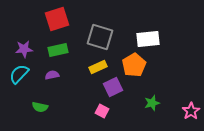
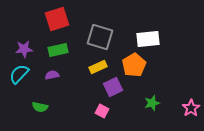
pink star: moved 3 px up
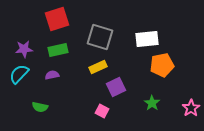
white rectangle: moved 1 px left
orange pentagon: moved 28 px right; rotated 20 degrees clockwise
purple square: moved 3 px right
green star: rotated 21 degrees counterclockwise
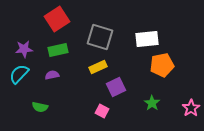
red square: rotated 15 degrees counterclockwise
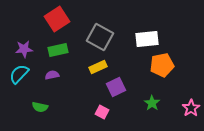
gray square: rotated 12 degrees clockwise
pink square: moved 1 px down
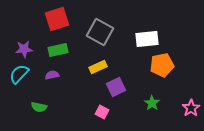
red square: rotated 15 degrees clockwise
gray square: moved 5 px up
green semicircle: moved 1 px left
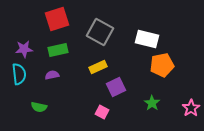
white rectangle: rotated 20 degrees clockwise
cyan semicircle: rotated 130 degrees clockwise
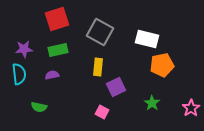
yellow rectangle: rotated 60 degrees counterclockwise
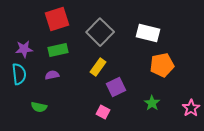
gray square: rotated 16 degrees clockwise
white rectangle: moved 1 px right, 6 px up
yellow rectangle: rotated 30 degrees clockwise
pink square: moved 1 px right
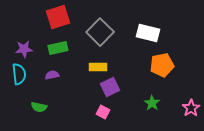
red square: moved 1 px right, 2 px up
green rectangle: moved 2 px up
yellow rectangle: rotated 54 degrees clockwise
purple square: moved 6 px left
